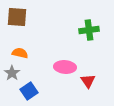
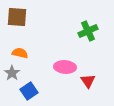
green cross: moved 1 px left, 1 px down; rotated 18 degrees counterclockwise
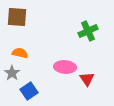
red triangle: moved 1 px left, 2 px up
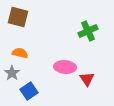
brown square: moved 1 px right; rotated 10 degrees clockwise
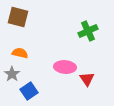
gray star: moved 1 px down
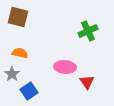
red triangle: moved 3 px down
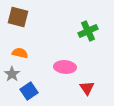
red triangle: moved 6 px down
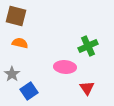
brown square: moved 2 px left, 1 px up
green cross: moved 15 px down
orange semicircle: moved 10 px up
